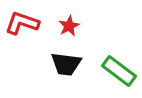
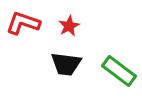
red L-shape: moved 1 px right
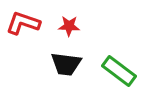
red star: rotated 30 degrees clockwise
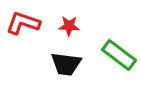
green rectangle: moved 16 px up
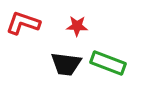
red star: moved 8 px right
green rectangle: moved 11 px left, 8 px down; rotated 16 degrees counterclockwise
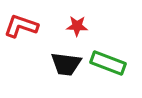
red L-shape: moved 2 px left, 3 px down
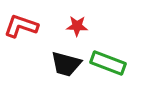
black trapezoid: rotated 8 degrees clockwise
